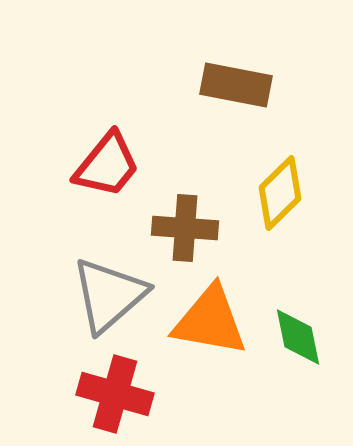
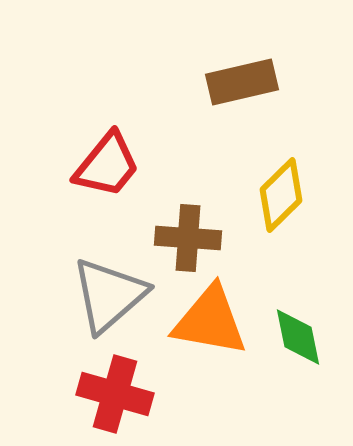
brown rectangle: moved 6 px right, 3 px up; rotated 24 degrees counterclockwise
yellow diamond: moved 1 px right, 2 px down
brown cross: moved 3 px right, 10 px down
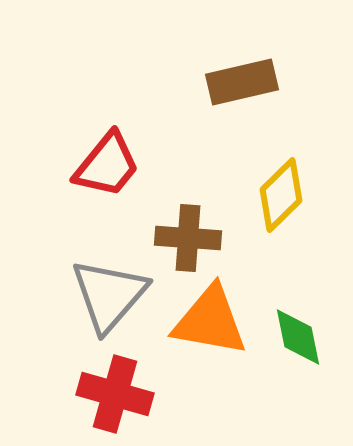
gray triangle: rotated 8 degrees counterclockwise
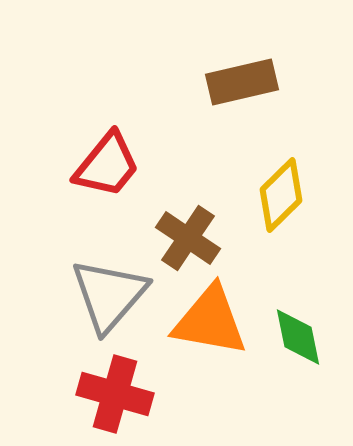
brown cross: rotated 30 degrees clockwise
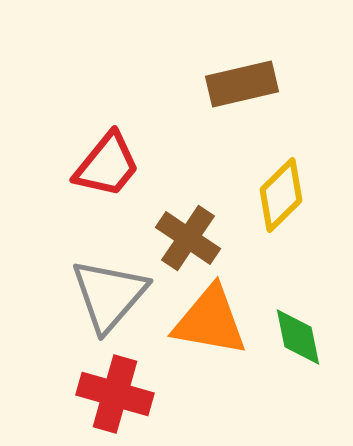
brown rectangle: moved 2 px down
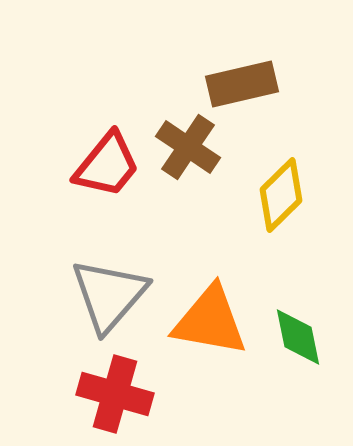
brown cross: moved 91 px up
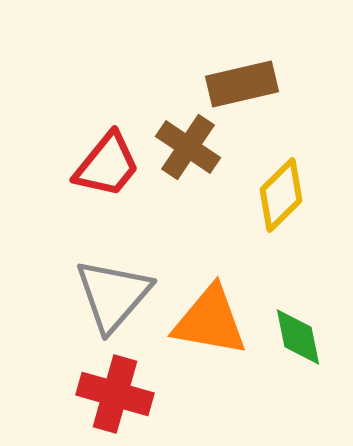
gray triangle: moved 4 px right
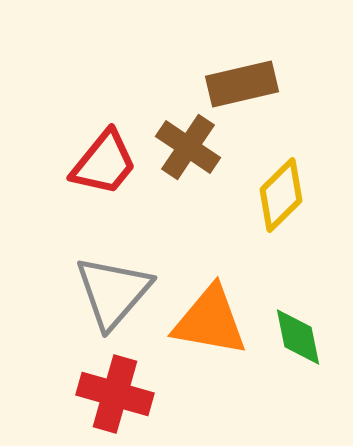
red trapezoid: moved 3 px left, 2 px up
gray triangle: moved 3 px up
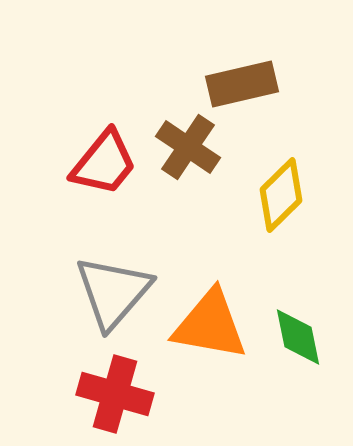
orange triangle: moved 4 px down
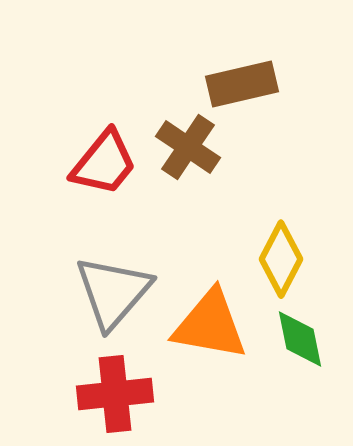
yellow diamond: moved 64 px down; rotated 18 degrees counterclockwise
green diamond: moved 2 px right, 2 px down
red cross: rotated 22 degrees counterclockwise
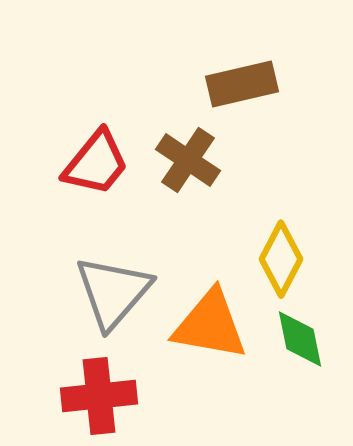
brown cross: moved 13 px down
red trapezoid: moved 8 px left
red cross: moved 16 px left, 2 px down
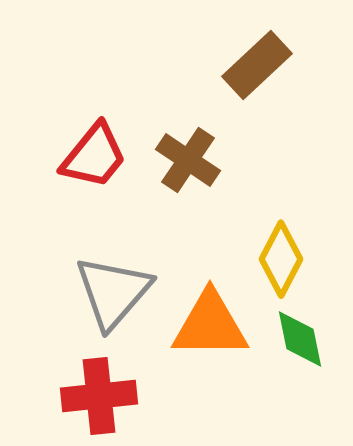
brown rectangle: moved 15 px right, 19 px up; rotated 30 degrees counterclockwise
red trapezoid: moved 2 px left, 7 px up
orange triangle: rotated 10 degrees counterclockwise
